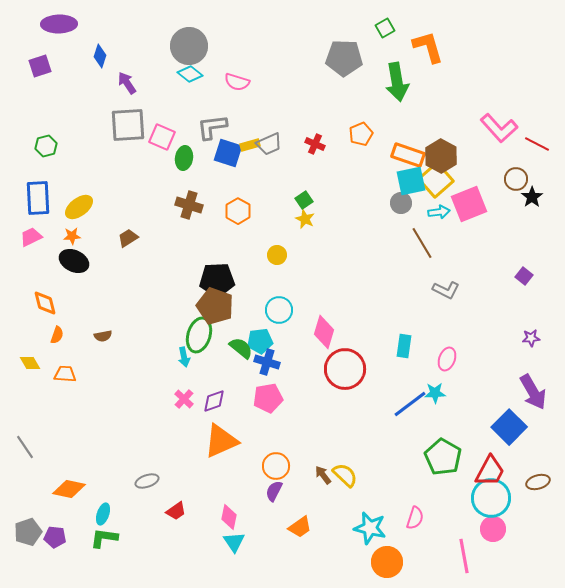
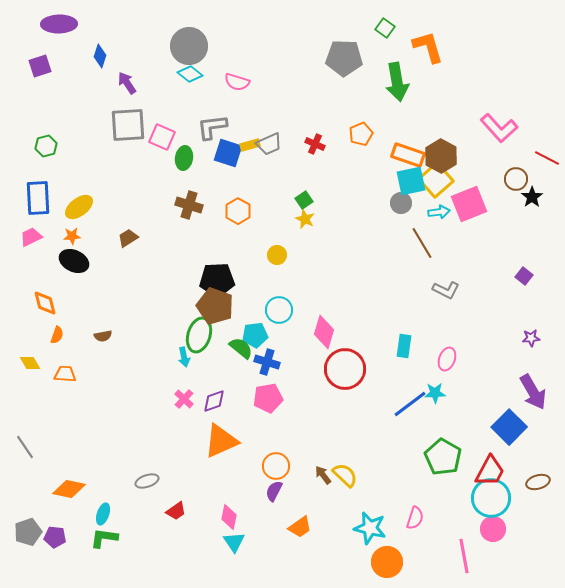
green square at (385, 28): rotated 24 degrees counterclockwise
red line at (537, 144): moved 10 px right, 14 px down
cyan pentagon at (260, 341): moved 5 px left, 6 px up
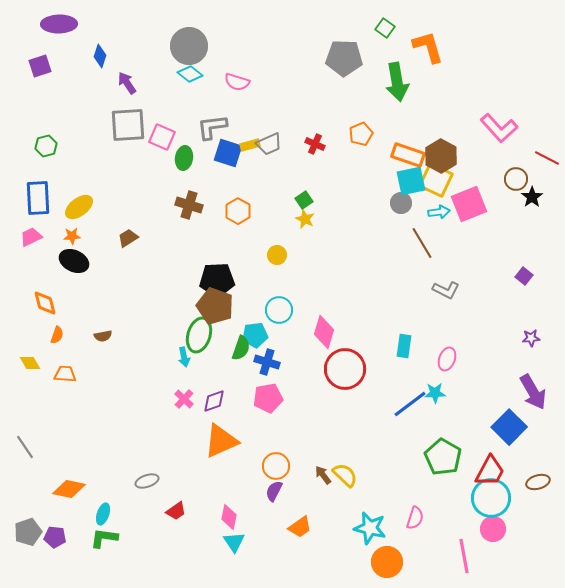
yellow square at (436, 180): rotated 24 degrees counterclockwise
green semicircle at (241, 348): rotated 70 degrees clockwise
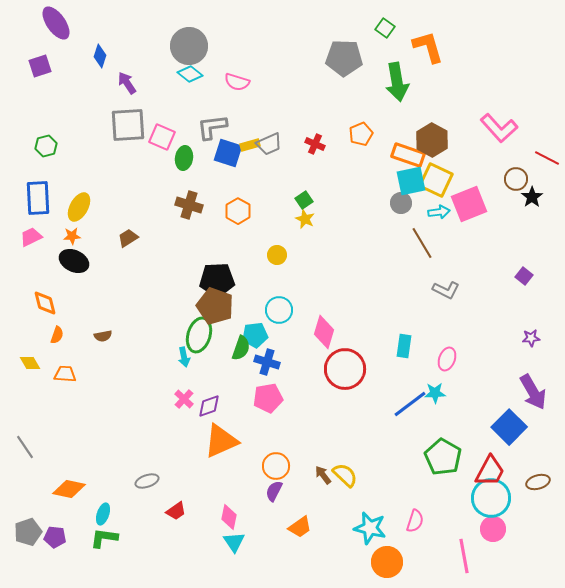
purple ellipse at (59, 24): moved 3 px left, 1 px up; rotated 56 degrees clockwise
brown hexagon at (441, 156): moved 9 px left, 16 px up
yellow ellipse at (79, 207): rotated 24 degrees counterclockwise
purple diamond at (214, 401): moved 5 px left, 5 px down
pink semicircle at (415, 518): moved 3 px down
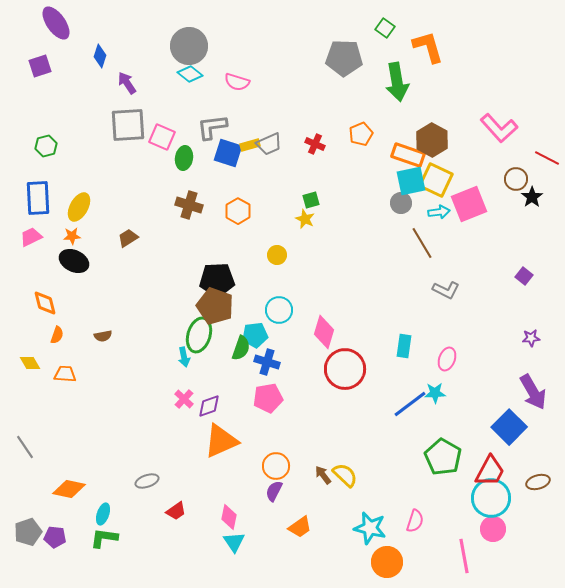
green square at (304, 200): moved 7 px right; rotated 18 degrees clockwise
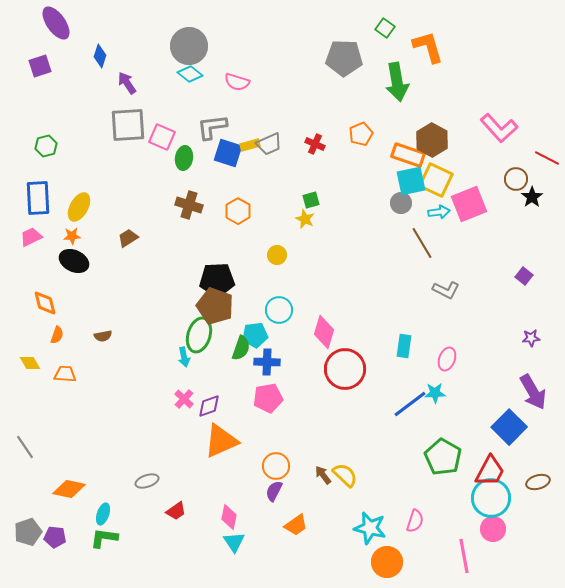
blue cross at (267, 362): rotated 15 degrees counterclockwise
orange trapezoid at (300, 527): moved 4 px left, 2 px up
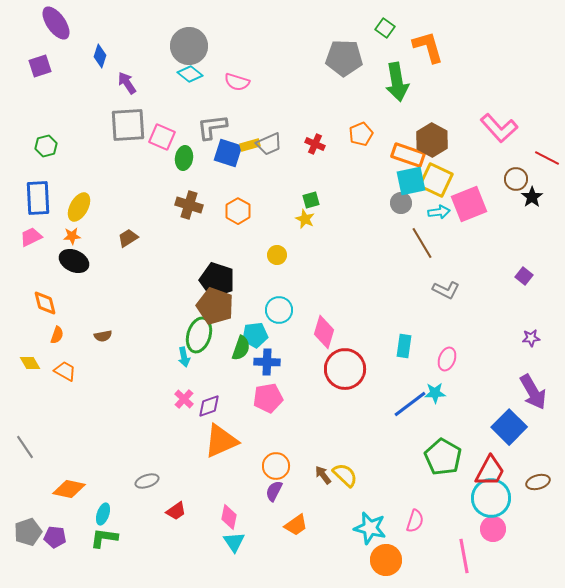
black pentagon at (217, 280): rotated 20 degrees clockwise
orange trapezoid at (65, 374): moved 3 px up; rotated 25 degrees clockwise
orange circle at (387, 562): moved 1 px left, 2 px up
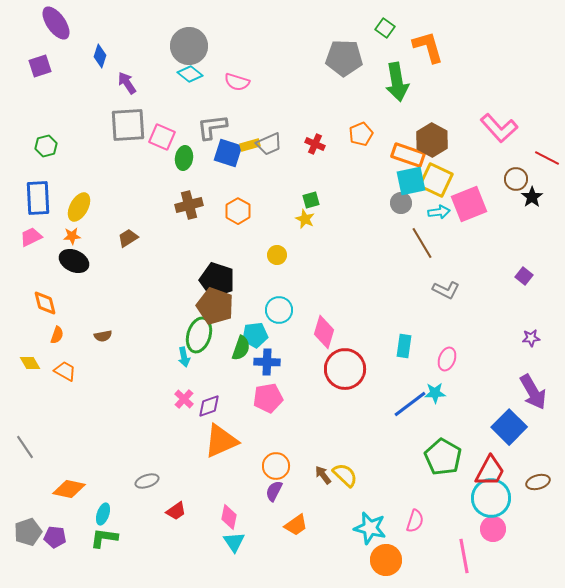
brown cross at (189, 205): rotated 32 degrees counterclockwise
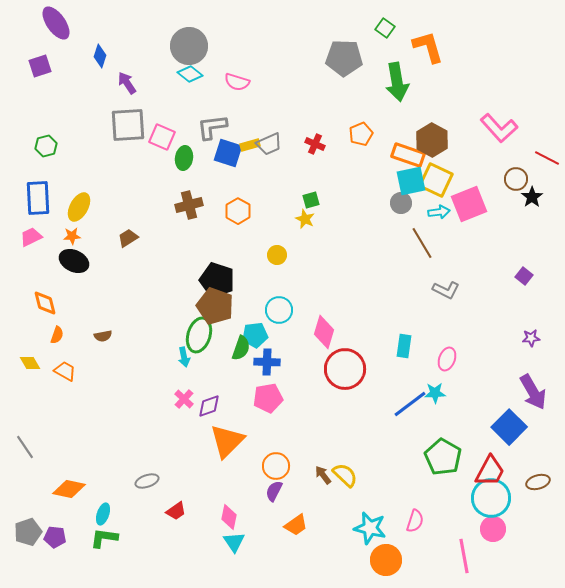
orange triangle at (221, 441): moved 6 px right; rotated 21 degrees counterclockwise
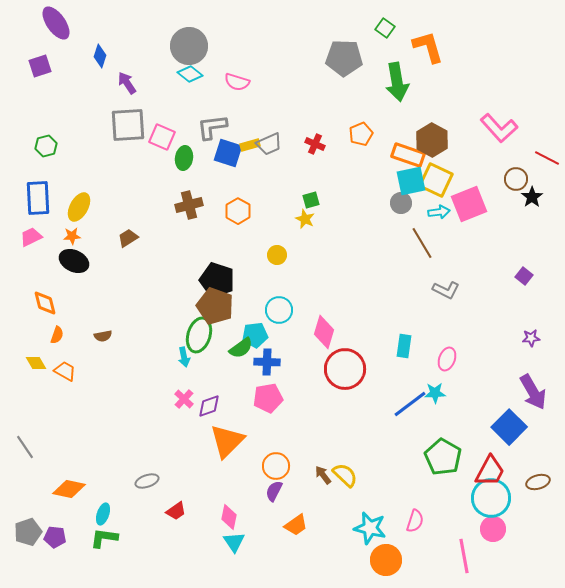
green semicircle at (241, 348): rotated 35 degrees clockwise
yellow diamond at (30, 363): moved 6 px right
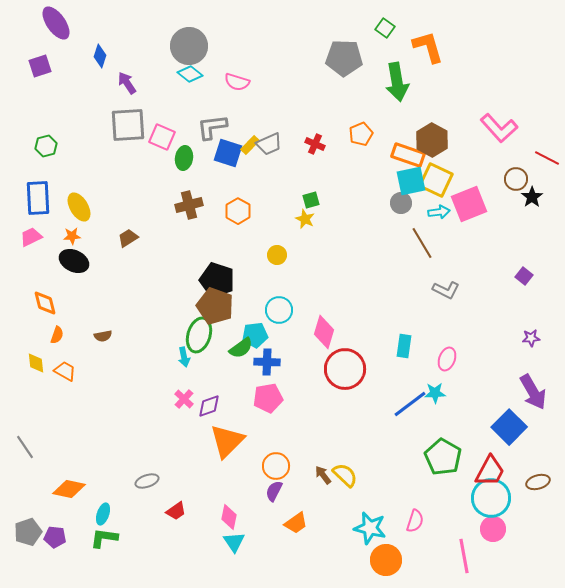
yellow rectangle at (250, 145): rotated 30 degrees counterclockwise
yellow ellipse at (79, 207): rotated 60 degrees counterclockwise
yellow diamond at (36, 363): rotated 25 degrees clockwise
orange trapezoid at (296, 525): moved 2 px up
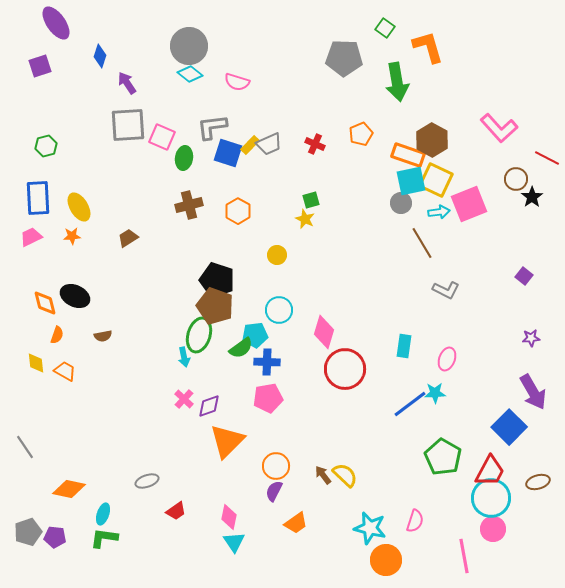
black ellipse at (74, 261): moved 1 px right, 35 px down
